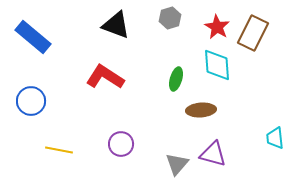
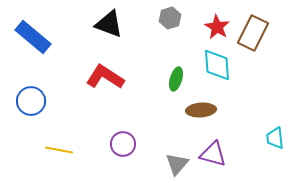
black triangle: moved 7 px left, 1 px up
purple circle: moved 2 px right
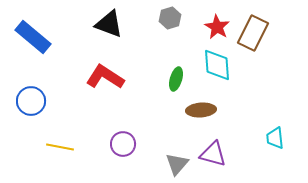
yellow line: moved 1 px right, 3 px up
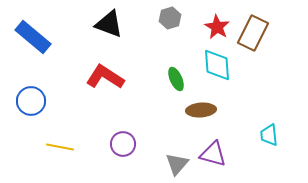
green ellipse: rotated 40 degrees counterclockwise
cyan trapezoid: moved 6 px left, 3 px up
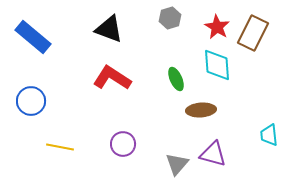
black triangle: moved 5 px down
red L-shape: moved 7 px right, 1 px down
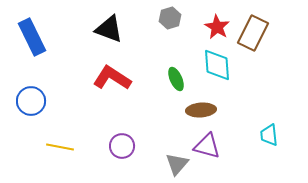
blue rectangle: moved 1 px left; rotated 24 degrees clockwise
purple circle: moved 1 px left, 2 px down
purple triangle: moved 6 px left, 8 px up
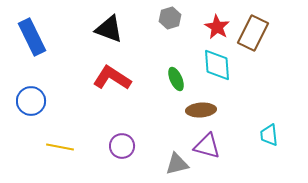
gray triangle: rotated 35 degrees clockwise
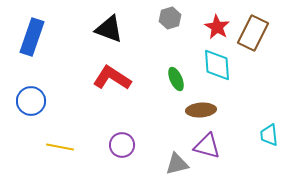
blue rectangle: rotated 45 degrees clockwise
purple circle: moved 1 px up
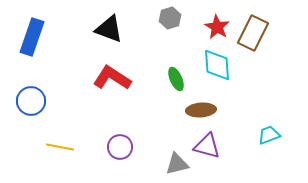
cyan trapezoid: rotated 75 degrees clockwise
purple circle: moved 2 px left, 2 px down
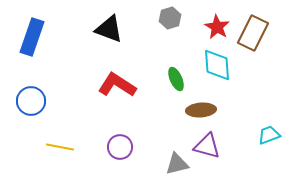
red L-shape: moved 5 px right, 7 px down
